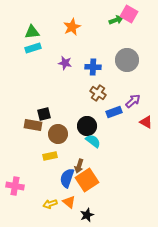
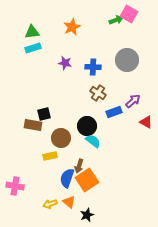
brown circle: moved 3 px right, 4 px down
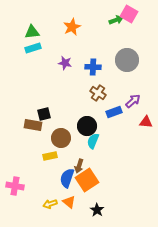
red triangle: rotated 24 degrees counterclockwise
cyan semicircle: rotated 105 degrees counterclockwise
black star: moved 10 px right, 5 px up; rotated 16 degrees counterclockwise
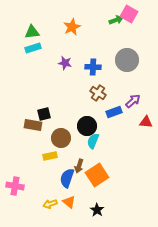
orange square: moved 10 px right, 5 px up
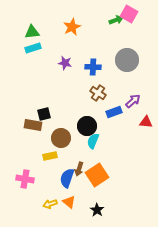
brown arrow: moved 3 px down
pink cross: moved 10 px right, 7 px up
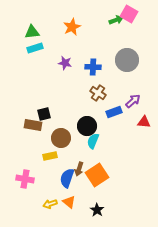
cyan rectangle: moved 2 px right
red triangle: moved 2 px left
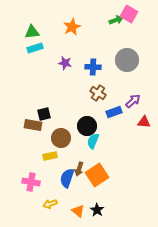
pink cross: moved 6 px right, 3 px down
orange triangle: moved 9 px right, 9 px down
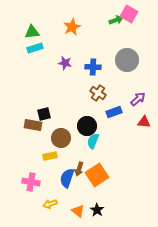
purple arrow: moved 5 px right, 2 px up
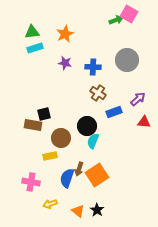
orange star: moved 7 px left, 7 px down
